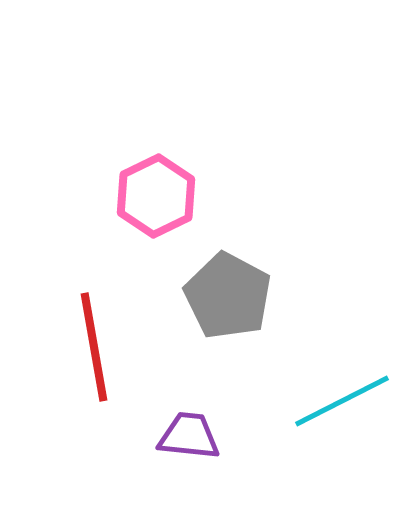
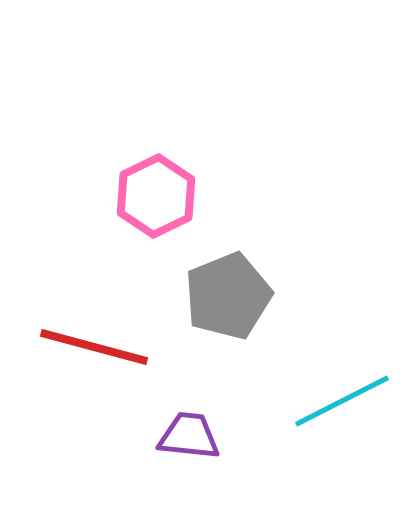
gray pentagon: rotated 22 degrees clockwise
red line: rotated 65 degrees counterclockwise
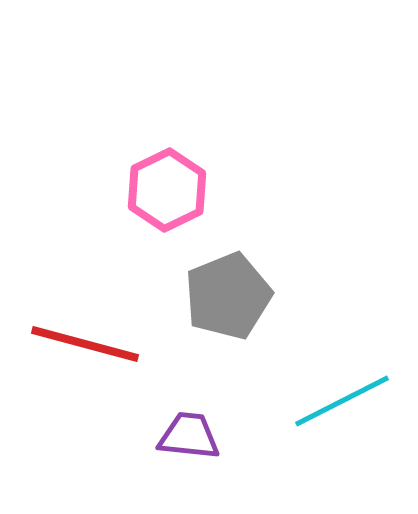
pink hexagon: moved 11 px right, 6 px up
red line: moved 9 px left, 3 px up
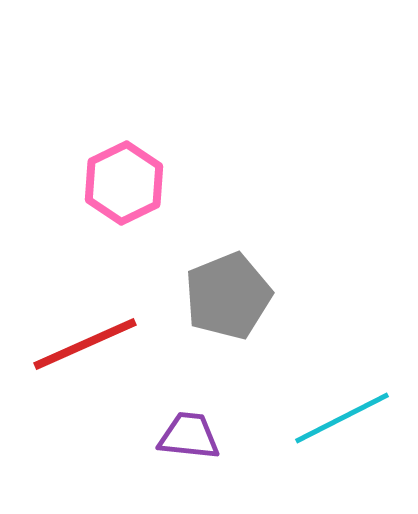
pink hexagon: moved 43 px left, 7 px up
red line: rotated 39 degrees counterclockwise
cyan line: moved 17 px down
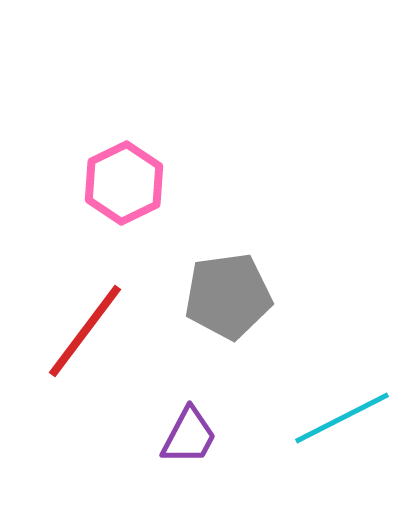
gray pentagon: rotated 14 degrees clockwise
red line: moved 13 px up; rotated 29 degrees counterclockwise
purple trapezoid: rotated 112 degrees clockwise
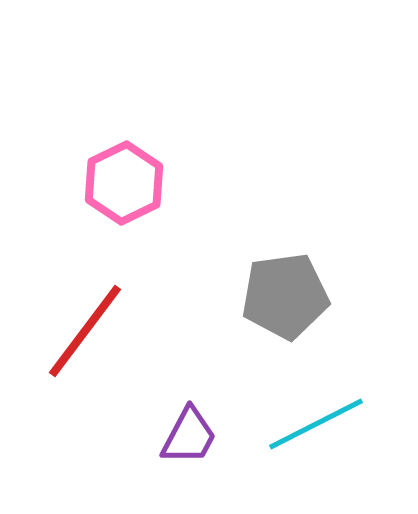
gray pentagon: moved 57 px right
cyan line: moved 26 px left, 6 px down
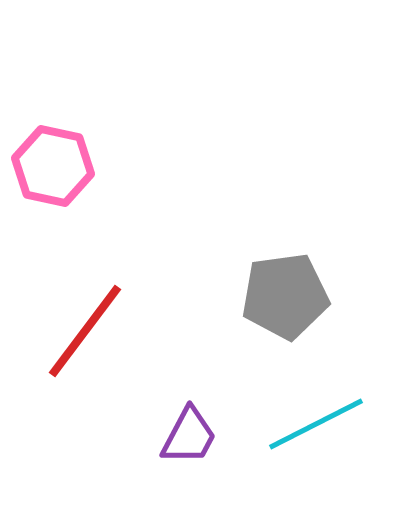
pink hexagon: moved 71 px left, 17 px up; rotated 22 degrees counterclockwise
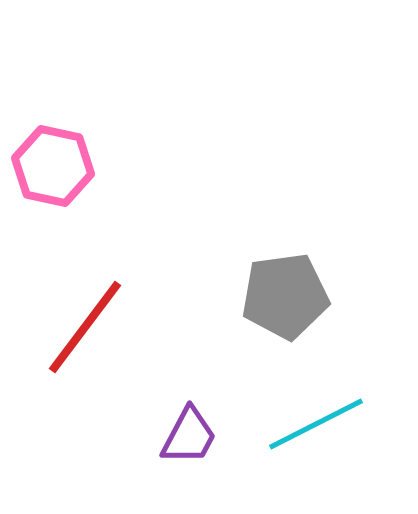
red line: moved 4 px up
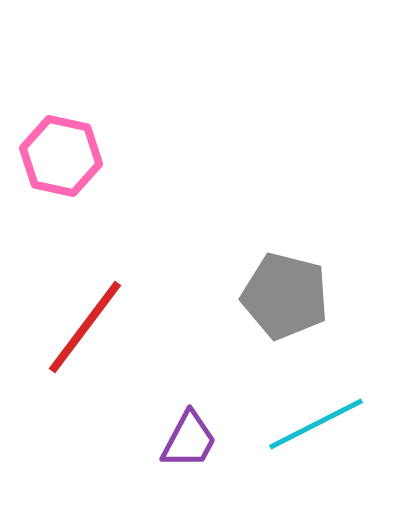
pink hexagon: moved 8 px right, 10 px up
gray pentagon: rotated 22 degrees clockwise
purple trapezoid: moved 4 px down
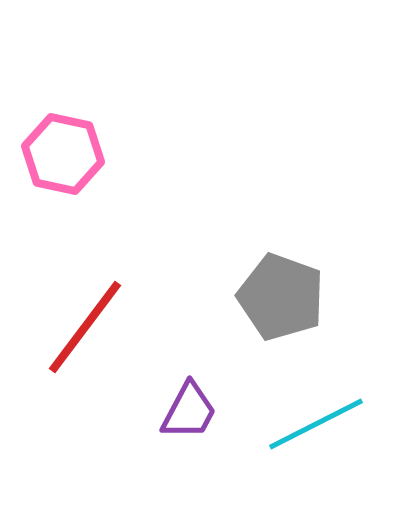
pink hexagon: moved 2 px right, 2 px up
gray pentagon: moved 4 px left, 1 px down; rotated 6 degrees clockwise
purple trapezoid: moved 29 px up
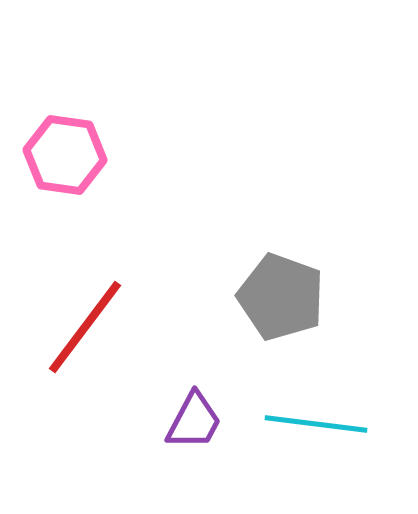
pink hexagon: moved 2 px right, 1 px down; rotated 4 degrees counterclockwise
purple trapezoid: moved 5 px right, 10 px down
cyan line: rotated 34 degrees clockwise
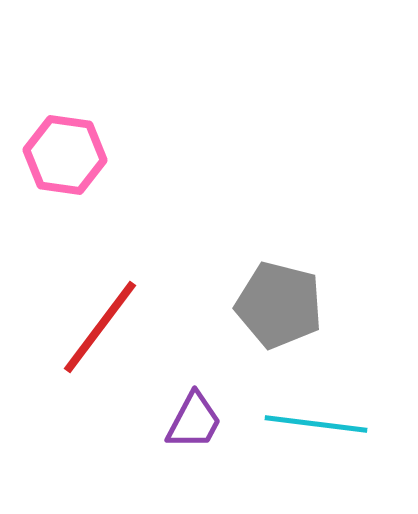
gray pentagon: moved 2 px left, 8 px down; rotated 6 degrees counterclockwise
red line: moved 15 px right
